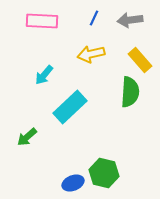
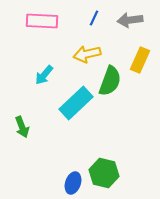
yellow arrow: moved 4 px left
yellow rectangle: rotated 65 degrees clockwise
green semicircle: moved 20 px left, 11 px up; rotated 16 degrees clockwise
cyan rectangle: moved 6 px right, 4 px up
green arrow: moved 5 px left, 10 px up; rotated 70 degrees counterclockwise
blue ellipse: rotated 50 degrees counterclockwise
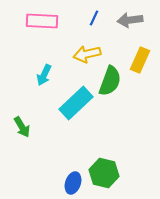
cyan arrow: rotated 15 degrees counterclockwise
green arrow: rotated 10 degrees counterclockwise
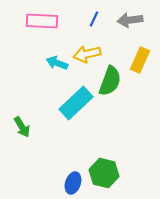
blue line: moved 1 px down
cyan arrow: moved 13 px right, 12 px up; rotated 85 degrees clockwise
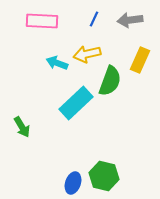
green hexagon: moved 3 px down
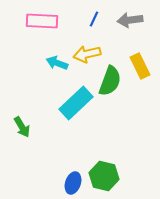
yellow rectangle: moved 6 px down; rotated 50 degrees counterclockwise
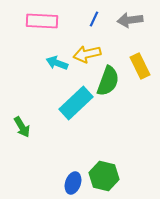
green semicircle: moved 2 px left
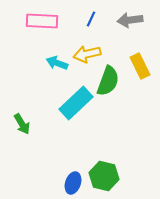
blue line: moved 3 px left
green arrow: moved 3 px up
